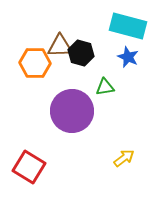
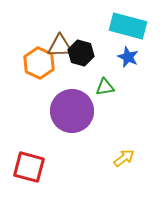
orange hexagon: moved 4 px right; rotated 24 degrees clockwise
red square: rotated 16 degrees counterclockwise
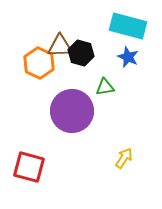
yellow arrow: rotated 20 degrees counterclockwise
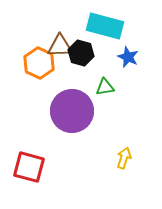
cyan rectangle: moved 23 px left
yellow arrow: rotated 15 degrees counterclockwise
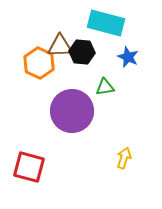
cyan rectangle: moved 1 px right, 3 px up
black hexagon: moved 1 px right, 1 px up; rotated 10 degrees counterclockwise
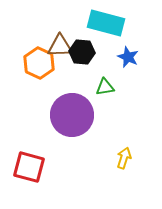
purple circle: moved 4 px down
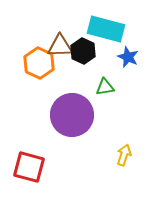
cyan rectangle: moved 6 px down
black hexagon: moved 1 px right, 1 px up; rotated 20 degrees clockwise
yellow arrow: moved 3 px up
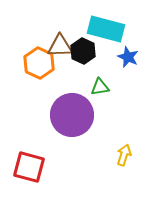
green triangle: moved 5 px left
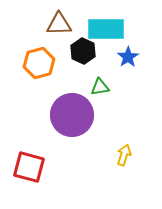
cyan rectangle: rotated 15 degrees counterclockwise
brown triangle: moved 1 px left, 22 px up
blue star: rotated 15 degrees clockwise
orange hexagon: rotated 20 degrees clockwise
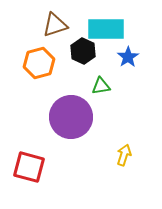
brown triangle: moved 4 px left, 1 px down; rotated 16 degrees counterclockwise
green triangle: moved 1 px right, 1 px up
purple circle: moved 1 px left, 2 px down
